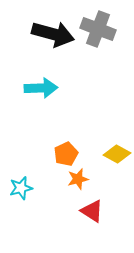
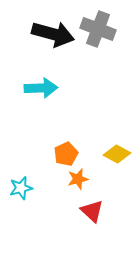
red triangle: rotated 10 degrees clockwise
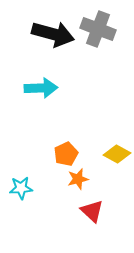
cyan star: rotated 10 degrees clockwise
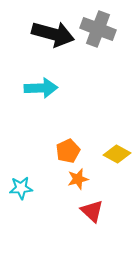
orange pentagon: moved 2 px right, 3 px up
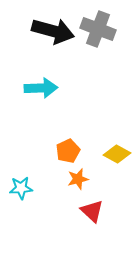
black arrow: moved 3 px up
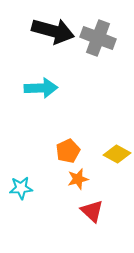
gray cross: moved 9 px down
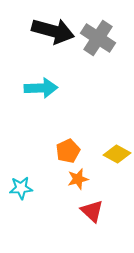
gray cross: rotated 12 degrees clockwise
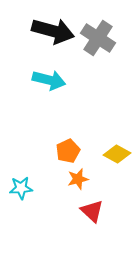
cyan arrow: moved 8 px right, 8 px up; rotated 16 degrees clockwise
